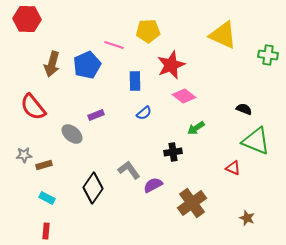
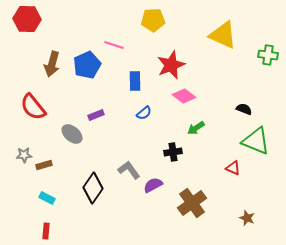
yellow pentagon: moved 5 px right, 11 px up
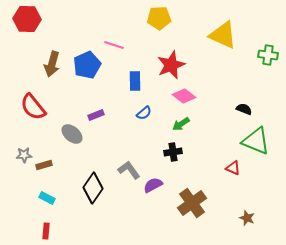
yellow pentagon: moved 6 px right, 2 px up
green arrow: moved 15 px left, 4 px up
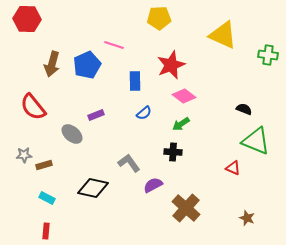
black cross: rotated 12 degrees clockwise
gray L-shape: moved 7 px up
black diamond: rotated 68 degrees clockwise
brown cross: moved 6 px left, 5 px down; rotated 12 degrees counterclockwise
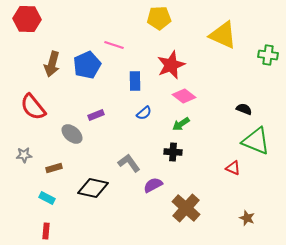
brown rectangle: moved 10 px right, 3 px down
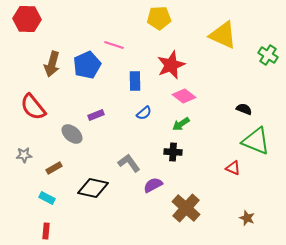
green cross: rotated 24 degrees clockwise
brown rectangle: rotated 14 degrees counterclockwise
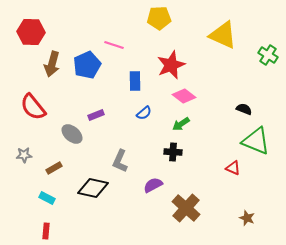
red hexagon: moved 4 px right, 13 px down
gray L-shape: moved 9 px left, 2 px up; rotated 120 degrees counterclockwise
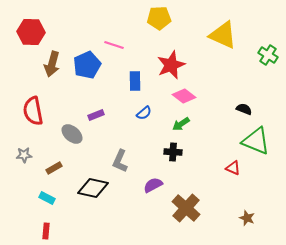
red semicircle: moved 4 px down; rotated 28 degrees clockwise
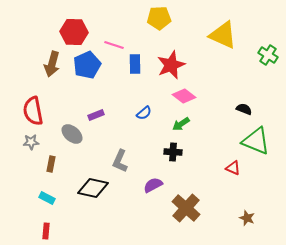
red hexagon: moved 43 px right
blue rectangle: moved 17 px up
gray star: moved 7 px right, 13 px up
brown rectangle: moved 3 px left, 4 px up; rotated 49 degrees counterclockwise
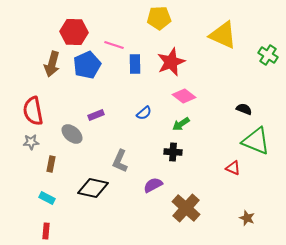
red star: moved 3 px up
